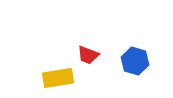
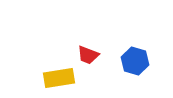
yellow rectangle: moved 1 px right
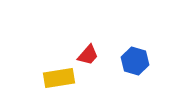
red trapezoid: rotated 70 degrees counterclockwise
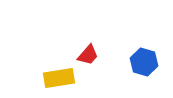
blue hexagon: moved 9 px right, 1 px down
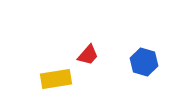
yellow rectangle: moved 3 px left, 1 px down
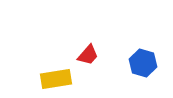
blue hexagon: moved 1 px left, 1 px down
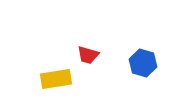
red trapezoid: rotated 65 degrees clockwise
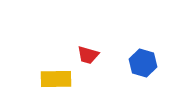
yellow rectangle: rotated 8 degrees clockwise
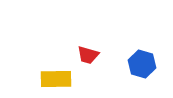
blue hexagon: moved 1 px left, 1 px down
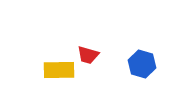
yellow rectangle: moved 3 px right, 9 px up
